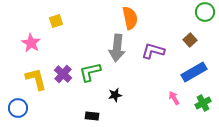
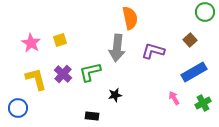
yellow square: moved 4 px right, 19 px down
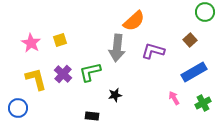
orange semicircle: moved 4 px right, 3 px down; rotated 60 degrees clockwise
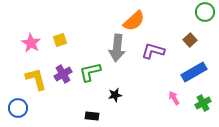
purple cross: rotated 18 degrees clockwise
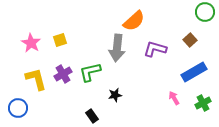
purple L-shape: moved 2 px right, 2 px up
black rectangle: rotated 48 degrees clockwise
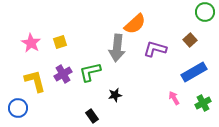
orange semicircle: moved 1 px right, 3 px down
yellow square: moved 2 px down
yellow L-shape: moved 1 px left, 2 px down
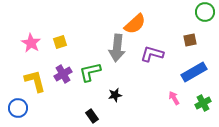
brown square: rotated 32 degrees clockwise
purple L-shape: moved 3 px left, 5 px down
